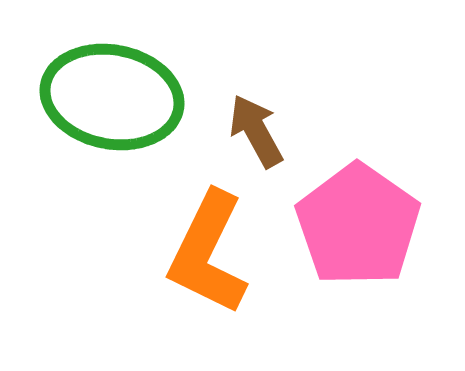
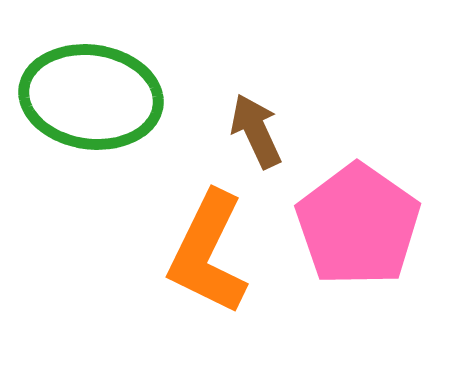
green ellipse: moved 21 px left; rotated 3 degrees counterclockwise
brown arrow: rotated 4 degrees clockwise
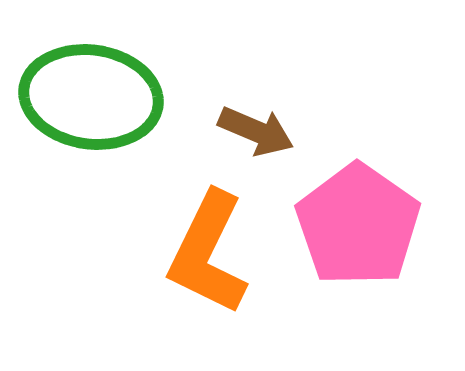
brown arrow: rotated 138 degrees clockwise
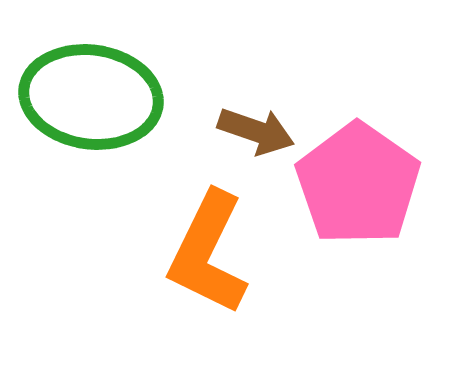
brown arrow: rotated 4 degrees counterclockwise
pink pentagon: moved 41 px up
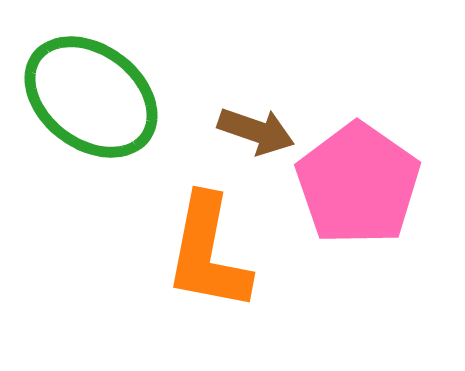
green ellipse: rotated 29 degrees clockwise
orange L-shape: rotated 15 degrees counterclockwise
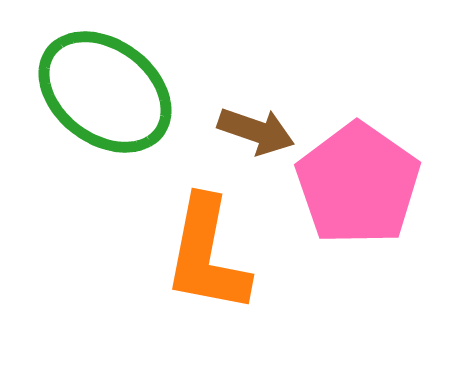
green ellipse: moved 14 px right, 5 px up
orange L-shape: moved 1 px left, 2 px down
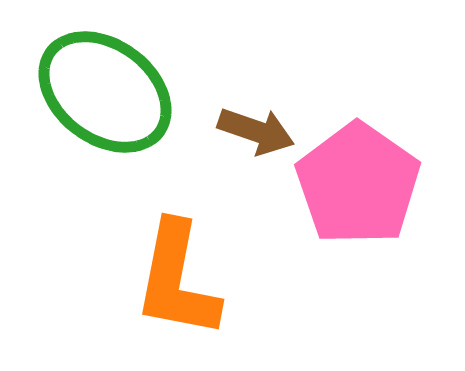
orange L-shape: moved 30 px left, 25 px down
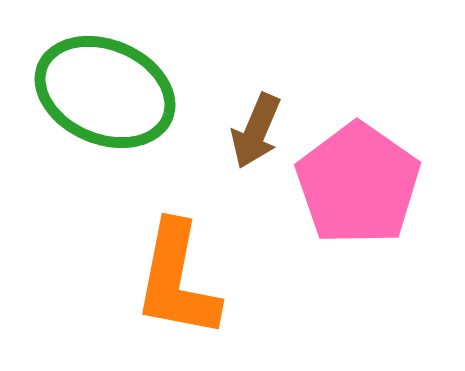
green ellipse: rotated 14 degrees counterclockwise
brown arrow: rotated 94 degrees clockwise
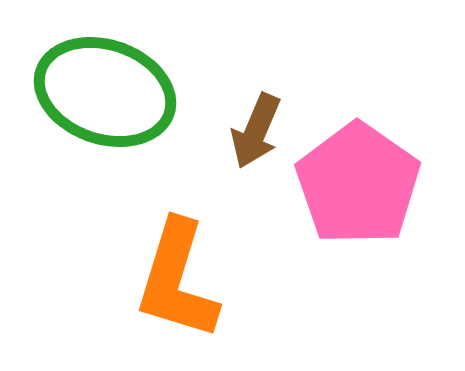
green ellipse: rotated 4 degrees counterclockwise
orange L-shape: rotated 6 degrees clockwise
